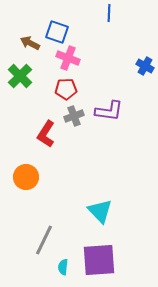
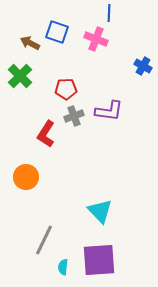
pink cross: moved 28 px right, 19 px up
blue cross: moved 2 px left
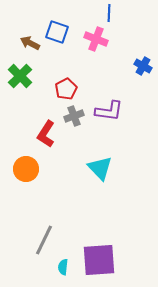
red pentagon: rotated 25 degrees counterclockwise
orange circle: moved 8 px up
cyan triangle: moved 43 px up
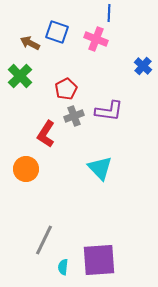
blue cross: rotated 12 degrees clockwise
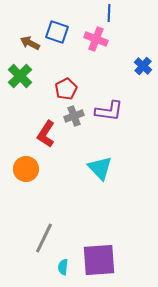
gray line: moved 2 px up
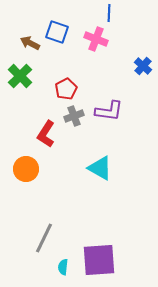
cyan triangle: rotated 16 degrees counterclockwise
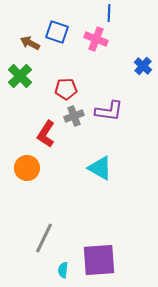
red pentagon: rotated 25 degrees clockwise
orange circle: moved 1 px right, 1 px up
cyan semicircle: moved 3 px down
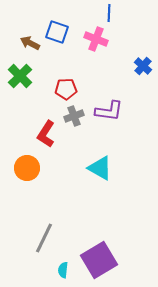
purple square: rotated 27 degrees counterclockwise
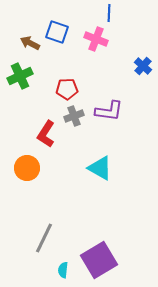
green cross: rotated 20 degrees clockwise
red pentagon: moved 1 px right
